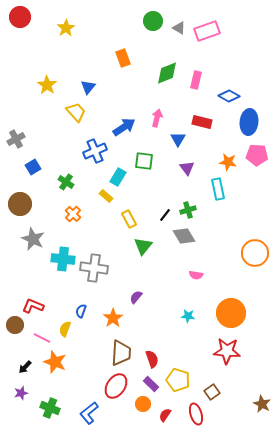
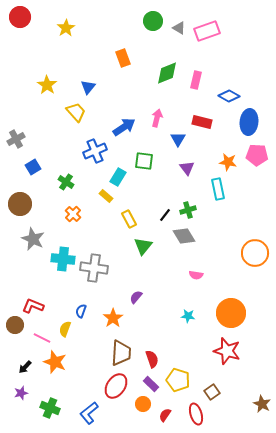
red star at (227, 351): rotated 12 degrees clockwise
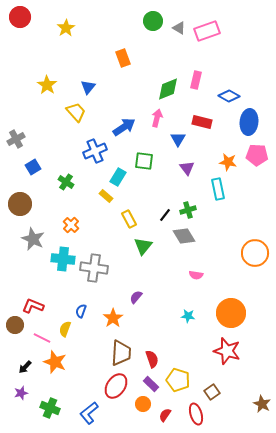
green diamond at (167, 73): moved 1 px right, 16 px down
orange cross at (73, 214): moved 2 px left, 11 px down
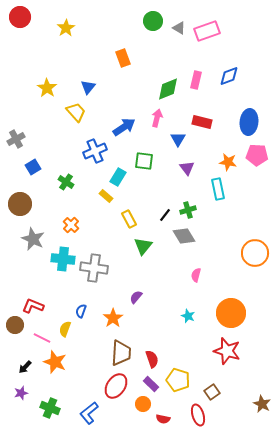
yellow star at (47, 85): moved 3 px down
blue diamond at (229, 96): moved 20 px up; rotated 50 degrees counterclockwise
pink semicircle at (196, 275): rotated 96 degrees clockwise
cyan star at (188, 316): rotated 16 degrees clockwise
red ellipse at (196, 414): moved 2 px right, 1 px down
red semicircle at (165, 415): moved 2 px left, 4 px down; rotated 112 degrees counterclockwise
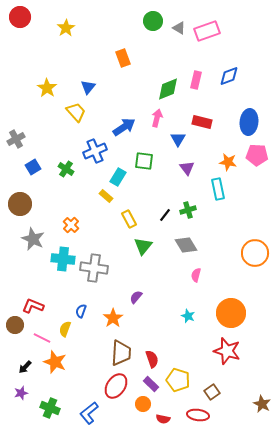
green cross at (66, 182): moved 13 px up
gray diamond at (184, 236): moved 2 px right, 9 px down
red ellipse at (198, 415): rotated 65 degrees counterclockwise
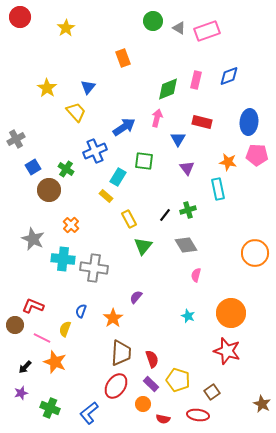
brown circle at (20, 204): moved 29 px right, 14 px up
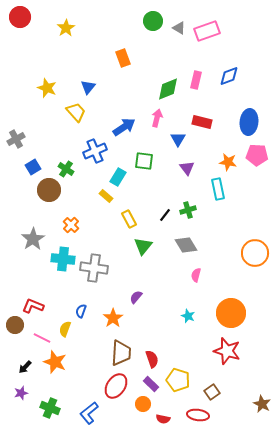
yellow star at (47, 88): rotated 12 degrees counterclockwise
gray star at (33, 239): rotated 15 degrees clockwise
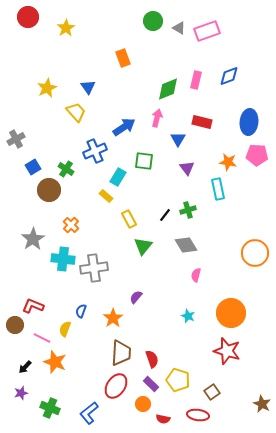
red circle at (20, 17): moved 8 px right
blue triangle at (88, 87): rotated 14 degrees counterclockwise
yellow star at (47, 88): rotated 24 degrees clockwise
gray cross at (94, 268): rotated 16 degrees counterclockwise
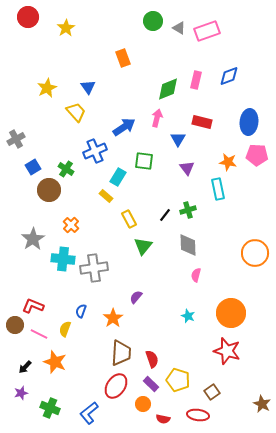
gray diamond at (186, 245): moved 2 px right; rotated 30 degrees clockwise
pink line at (42, 338): moved 3 px left, 4 px up
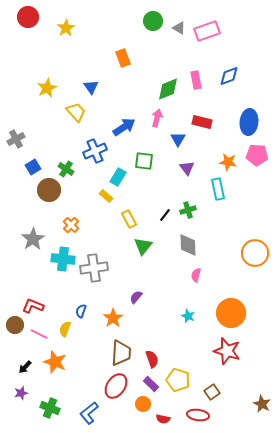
pink rectangle at (196, 80): rotated 24 degrees counterclockwise
blue triangle at (88, 87): moved 3 px right
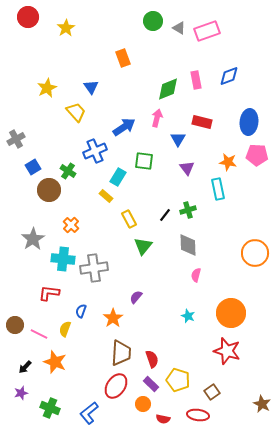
green cross at (66, 169): moved 2 px right, 2 px down
red L-shape at (33, 306): moved 16 px right, 13 px up; rotated 15 degrees counterclockwise
